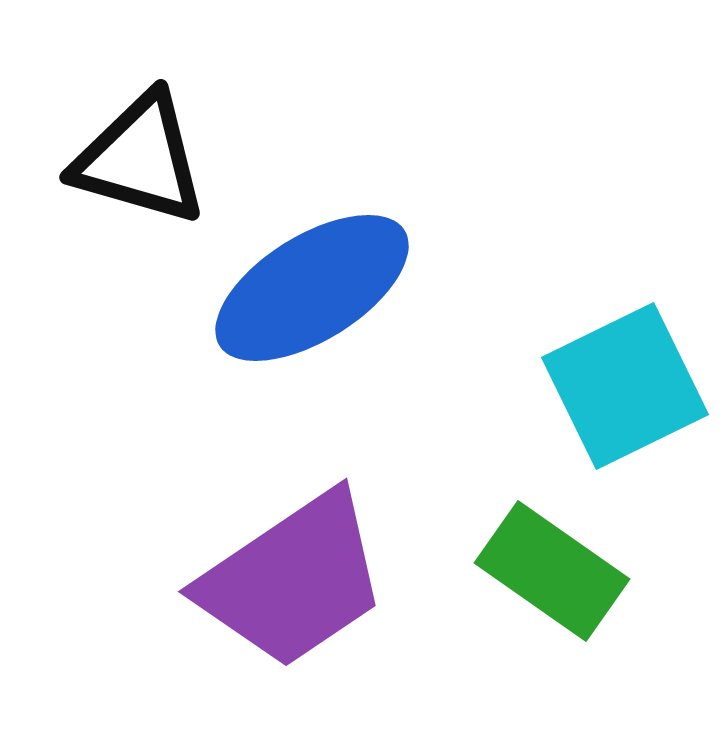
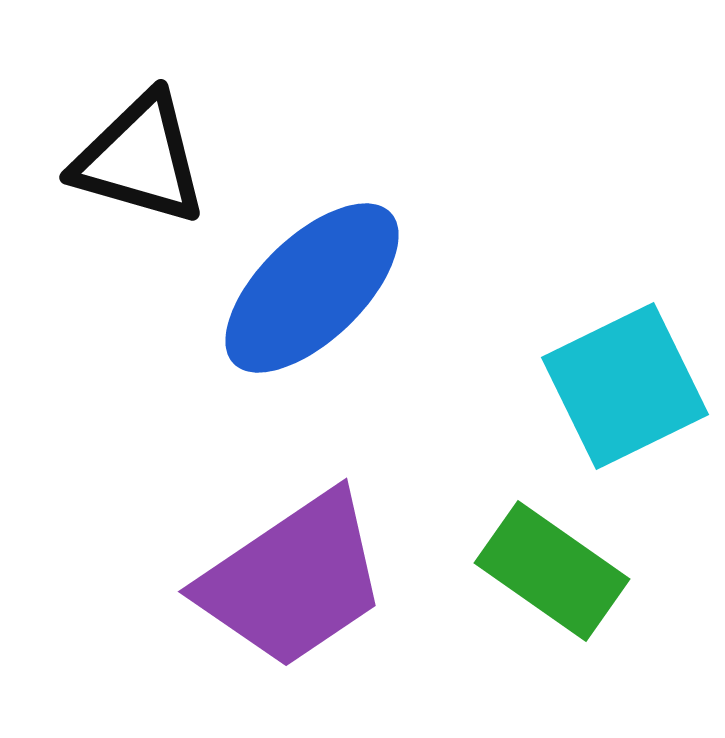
blue ellipse: rotated 12 degrees counterclockwise
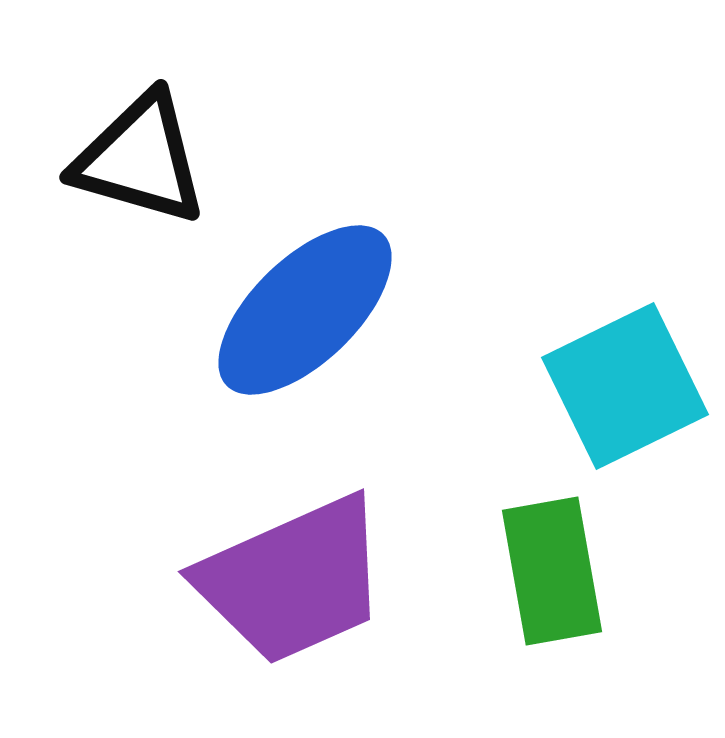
blue ellipse: moved 7 px left, 22 px down
green rectangle: rotated 45 degrees clockwise
purple trapezoid: rotated 10 degrees clockwise
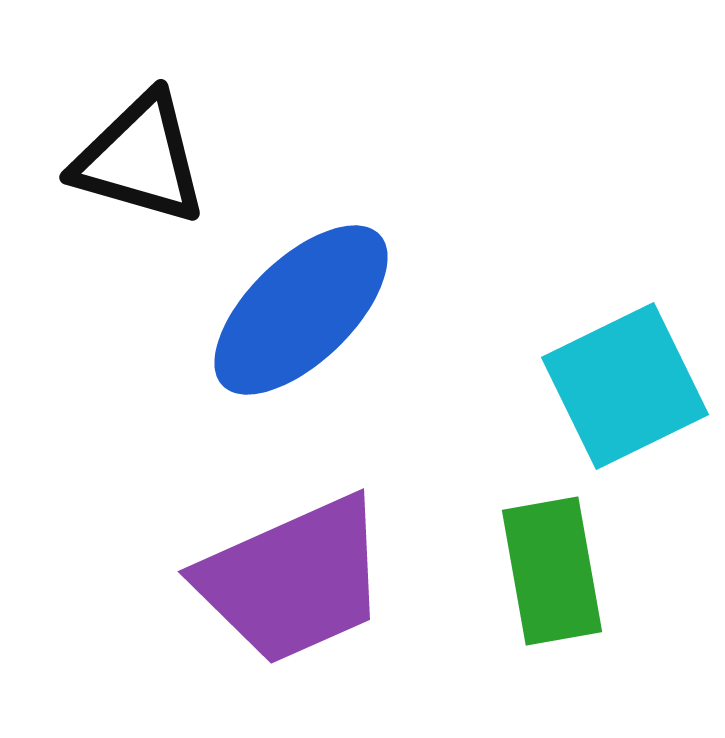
blue ellipse: moved 4 px left
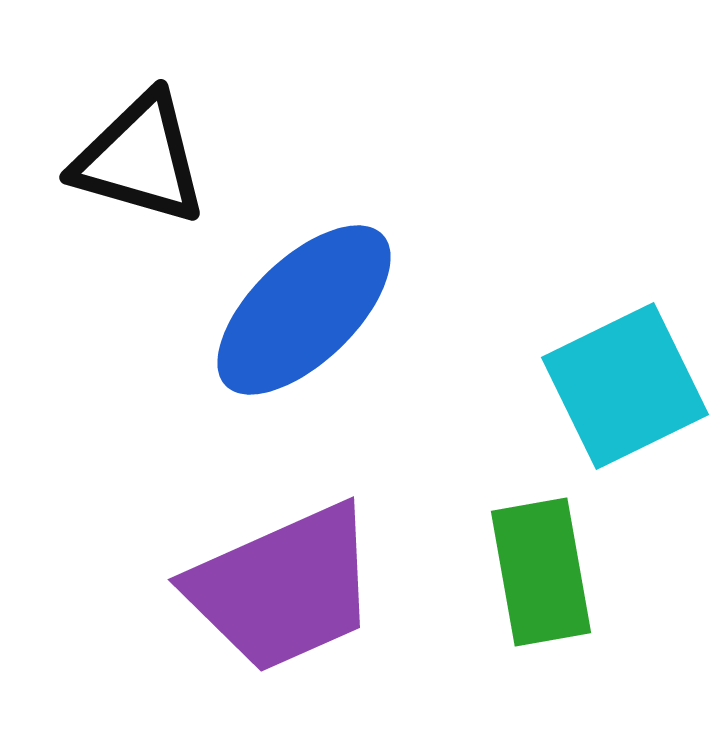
blue ellipse: moved 3 px right
green rectangle: moved 11 px left, 1 px down
purple trapezoid: moved 10 px left, 8 px down
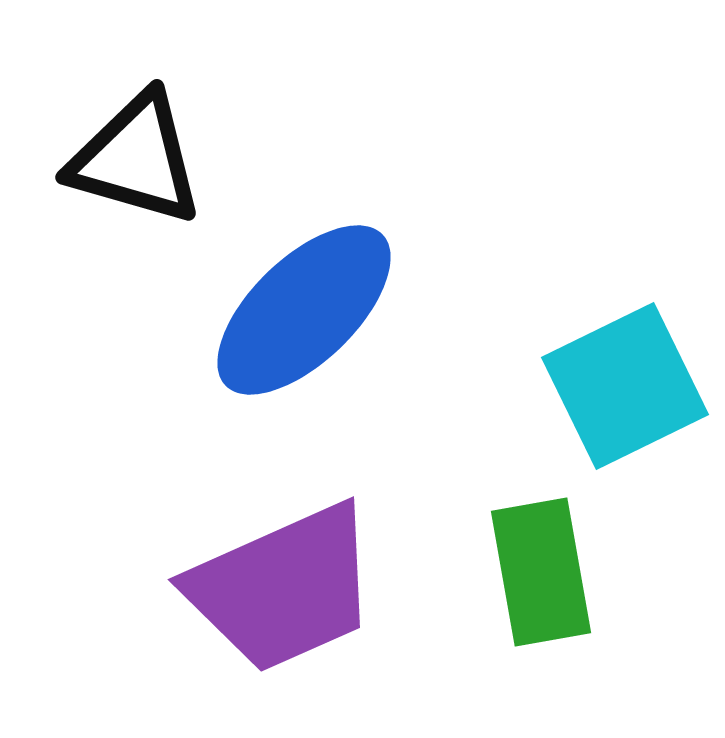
black triangle: moved 4 px left
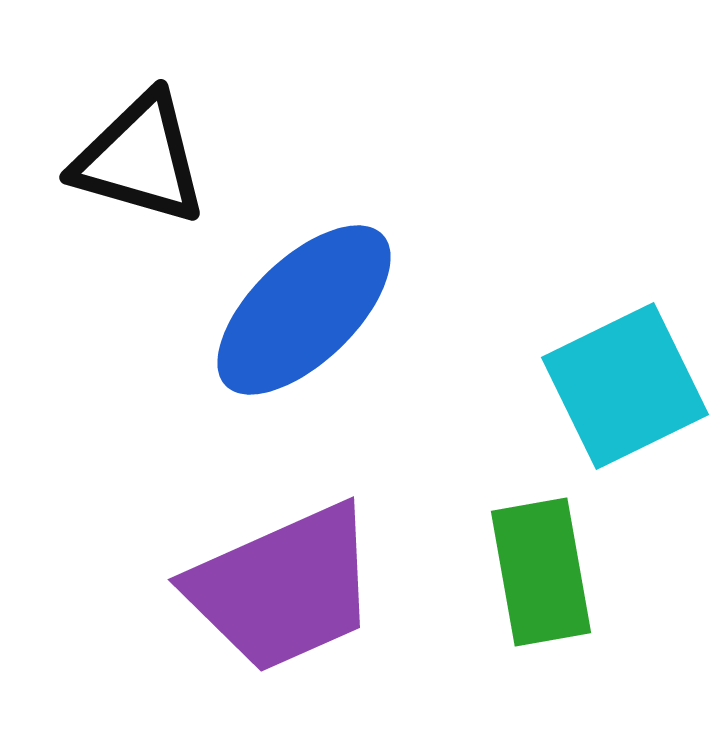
black triangle: moved 4 px right
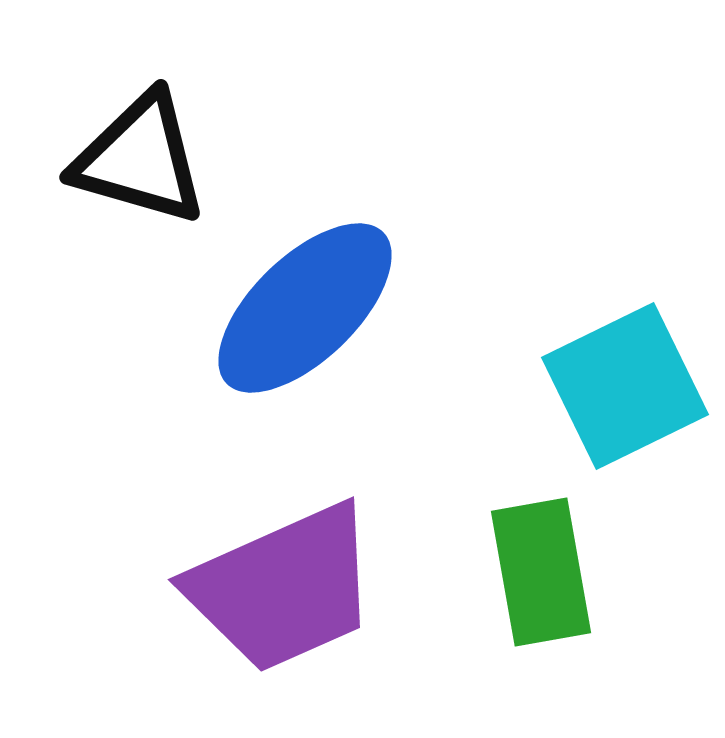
blue ellipse: moved 1 px right, 2 px up
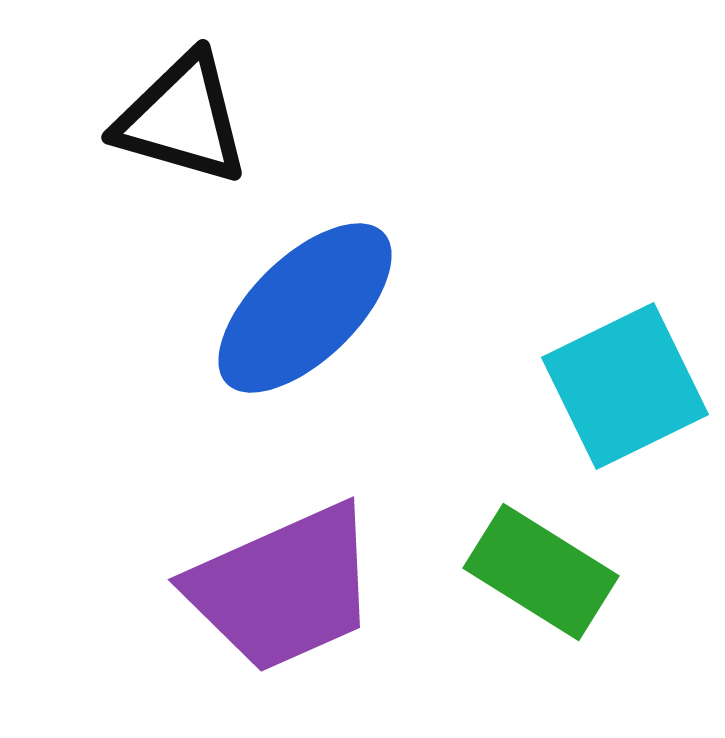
black triangle: moved 42 px right, 40 px up
green rectangle: rotated 48 degrees counterclockwise
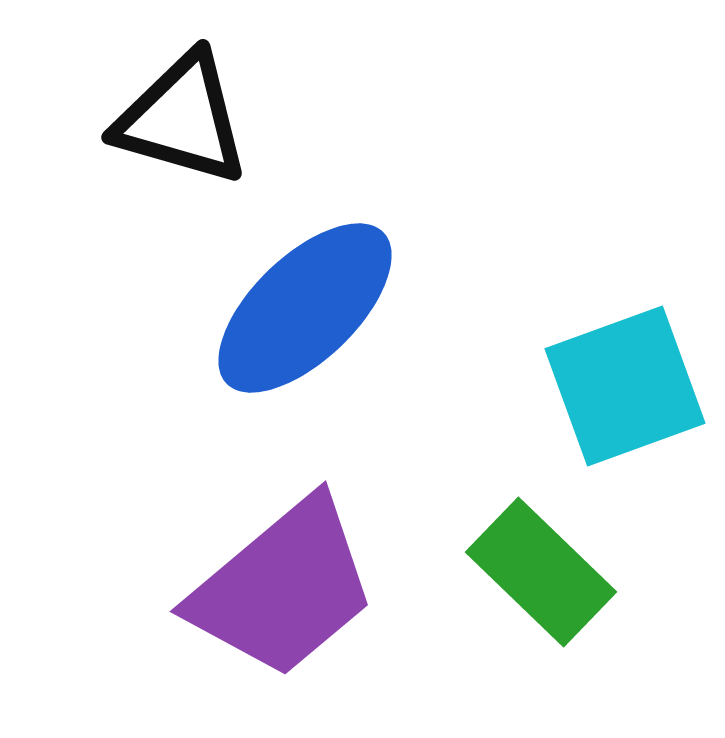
cyan square: rotated 6 degrees clockwise
green rectangle: rotated 12 degrees clockwise
purple trapezoid: rotated 16 degrees counterclockwise
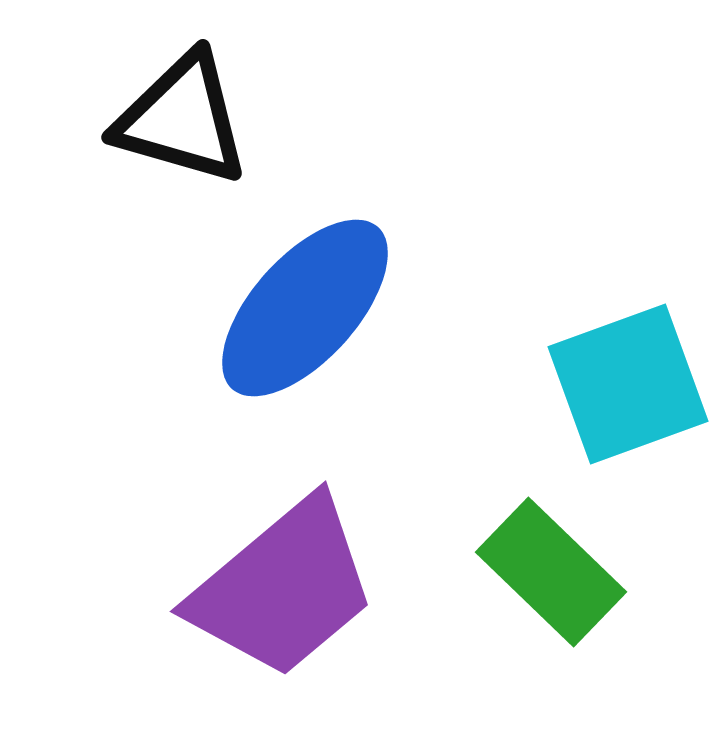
blue ellipse: rotated 4 degrees counterclockwise
cyan square: moved 3 px right, 2 px up
green rectangle: moved 10 px right
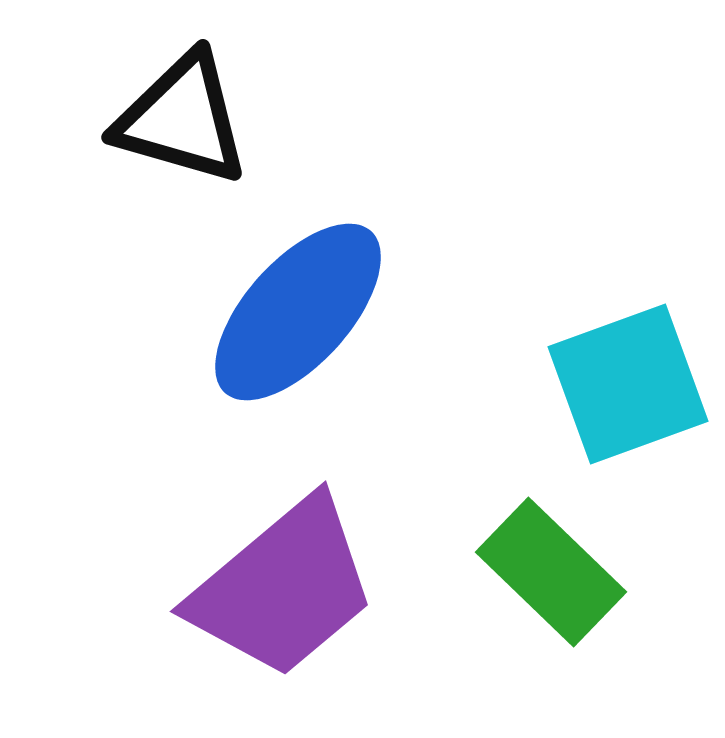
blue ellipse: moved 7 px left, 4 px down
